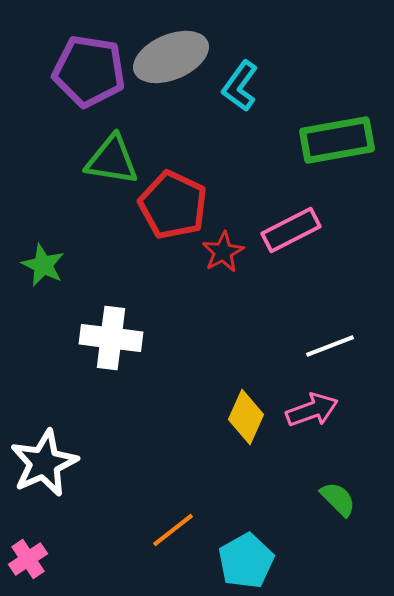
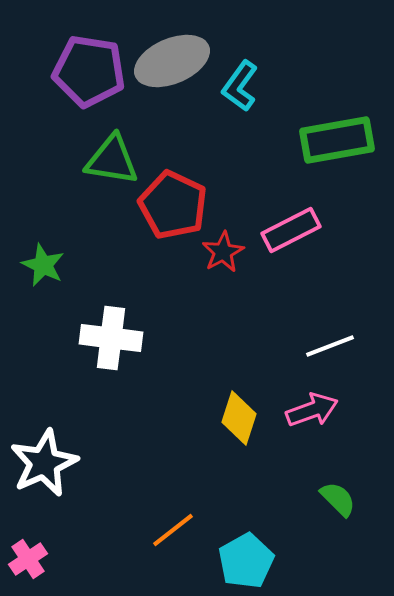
gray ellipse: moved 1 px right, 4 px down
yellow diamond: moved 7 px left, 1 px down; rotated 6 degrees counterclockwise
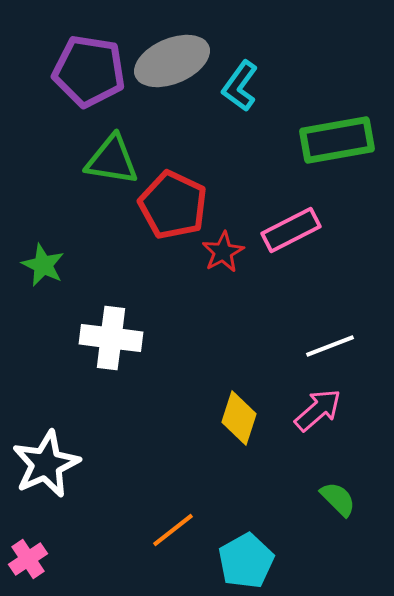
pink arrow: moved 6 px right; rotated 21 degrees counterclockwise
white star: moved 2 px right, 1 px down
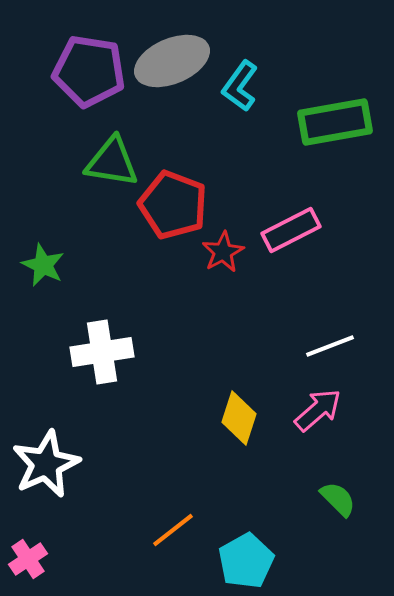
green rectangle: moved 2 px left, 18 px up
green triangle: moved 2 px down
red pentagon: rotated 4 degrees counterclockwise
white cross: moved 9 px left, 14 px down; rotated 16 degrees counterclockwise
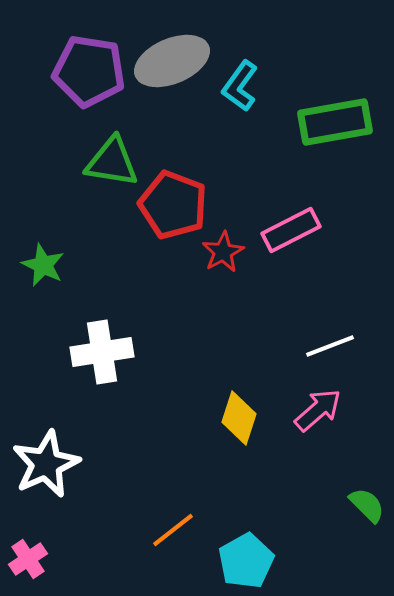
green semicircle: moved 29 px right, 6 px down
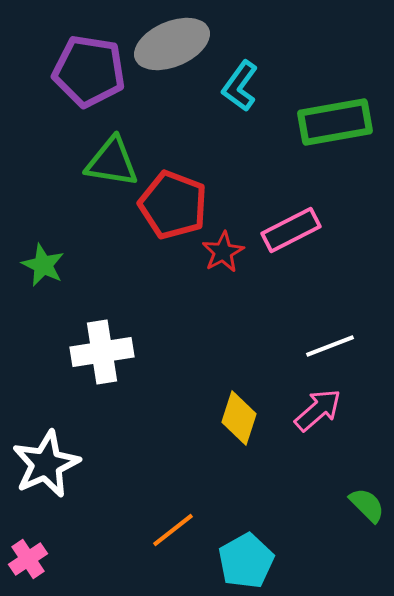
gray ellipse: moved 17 px up
